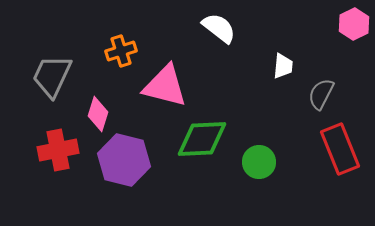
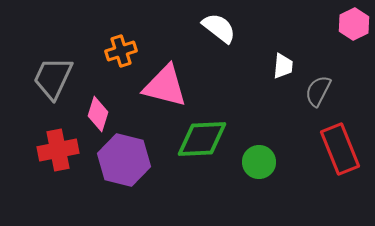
gray trapezoid: moved 1 px right, 2 px down
gray semicircle: moved 3 px left, 3 px up
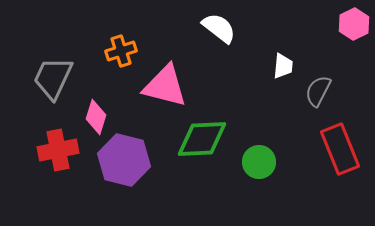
pink diamond: moved 2 px left, 3 px down
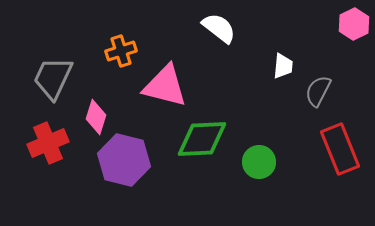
red cross: moved 10 px left, 7 px up; rotated 12 degrees counterclockwise
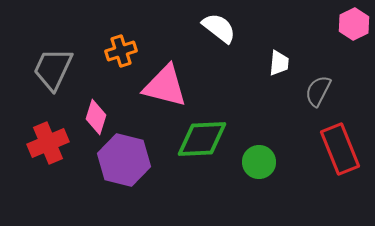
white trapezoid: moved 4 px left, 3 px up
gray trapezoid: moved 9 px up
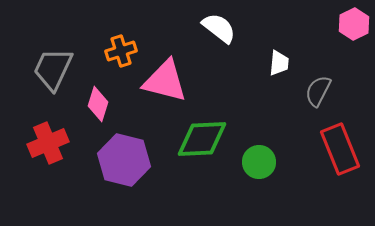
pink triangle: moved 5 px up
pink diamond: moved 2 px right, 13 px up
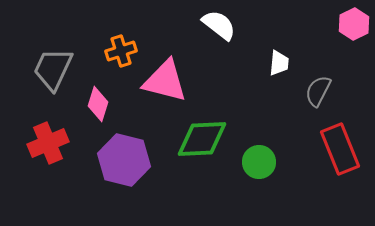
white semicircle: moved 3 px up
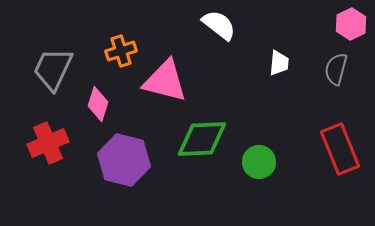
pink hexagon: moved 3 px left
gray semicircle: moved 18 px right, 22 px up; rotated 12 degrees counterclockwise
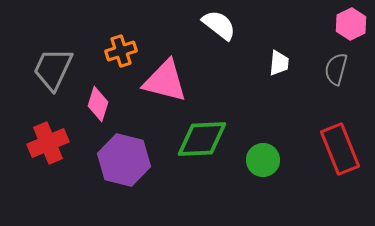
green circle: moved 4 px right, 2 px up
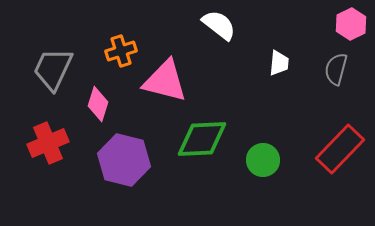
red rectangle: rotated 66 degrees clockwise
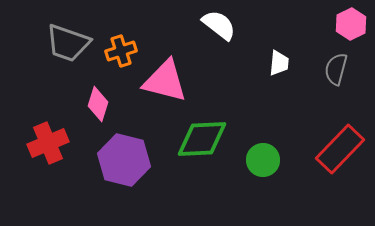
gray trapezoid: moved 15 px right, 26 px up; rotated 96 degrees counterclockwise
